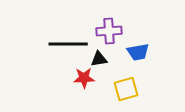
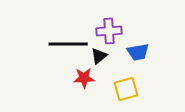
black triangle: moved 3 px up; rotated 30 degrees counterclockwise
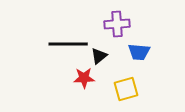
purple cross: moved 8 px right, 7 px up
blue trapezoid: moved 1 px right; rotated 15 degrees clockwise
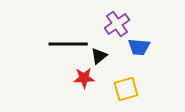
purple cross: rotated 30 degrees counterclockwise
blue trapezoid: moved 5 px up
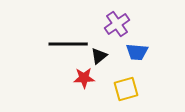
blue trapezoid: moved 2 px left, 5 px down
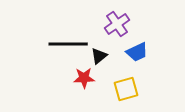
blue trapezoid: rotated 30 degrees counterclockwise
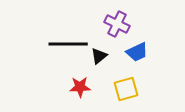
purple cross: rotated 30 degrees counterclockwise
red star: moved 4 px left, 9 px down
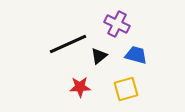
black line: rotated 24 degrees counterclockwise
blue trapezoid: moved 1 px left, 3 px down; rotated 140 degrees counterclockwise
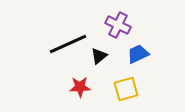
purple cross: moved 1 px right, 1 px down
blue trapezoid: moved 2 px right, 1 px up; rotated 40 degrees counterclockwise
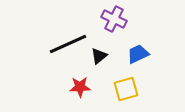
purple cross: moved 4 px left, 6 px up
